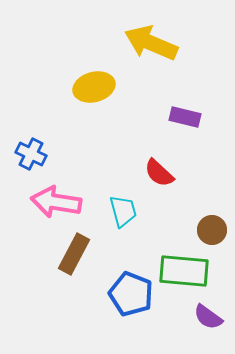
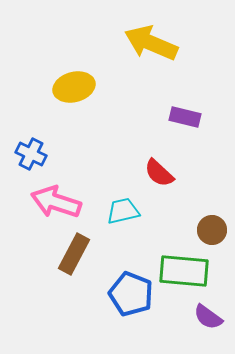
yellow ellipse: moved 20 px left
pink arrow: rotated 9 degrees clockwise
cyan trapezoid: rotated 88 degrees counterclockwise
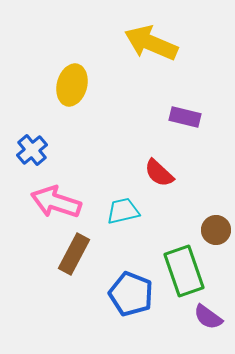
yellow ellipse: moved 2 px left, 2 px up; rotated 60 degrees counterclockwise
blue cross: moved 1 px right, 4 px up; rotated 24 degrees clockwise
brown circle: moved 4 px right
green rectangle: rotated 66 degrees clockwise
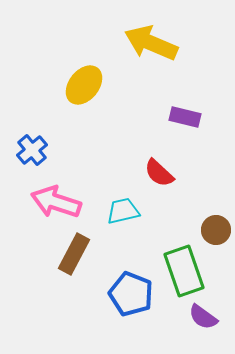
yellow ellipse: moved 12 px right; rotated 24 degrees clockwise
purple semicircle: moved 5 px left
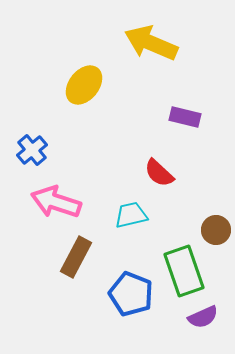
cyan trapezoid: moved 8 px right, 4 px down
brown rectangle: moved 2 px right, 3 px down
purple semicircle: rotated 60 degrees counterclockwise
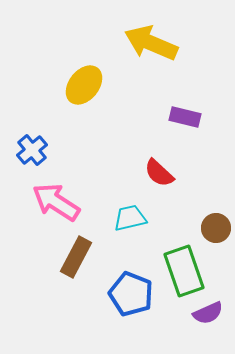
pink arrow: rotated 15 degrees clockwise
cyan trapezoid: moved 1 px left, 3 px down
brown circle: moved 2 px up
purple semicircle: moved 5 px right, 4 px up
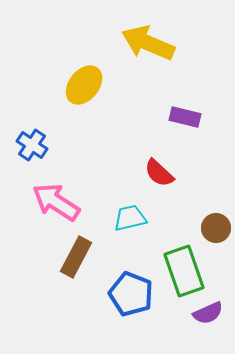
yellow arrow: moved 3 px left
blue cross: moved 5 px up; rotated 16 degrees counterclockwise
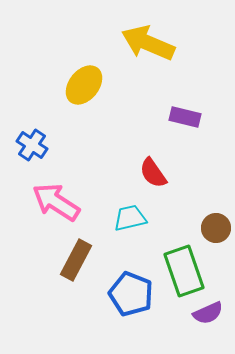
red semicircle: moved 6 px left; rotated 12 degrees clockwise
brown rectangle: moved 3 px down
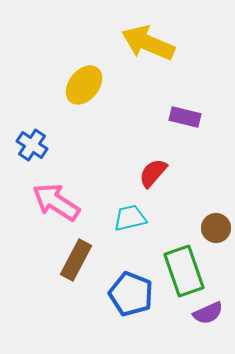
red semicircle: rotated 76 degrees clockwise
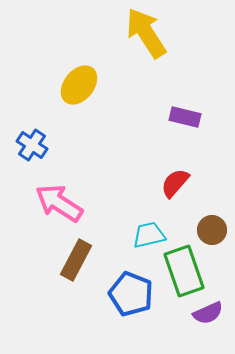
yellow arrow: moved 2 px left, 10 px up; rotated 34 degrees clockwise
yellow ellipse: moved 5 px left
red semicircle: moved 22 px right, 10 px down
pink arrow: moved 3 px right, 1 px down
cyan trapezoid: moved 19 px right, 17 px down
brown circle: moved 4 px left, 2 px down
